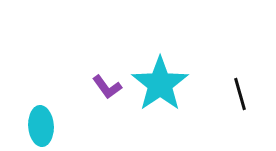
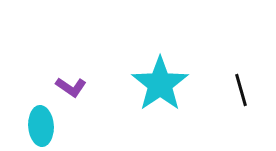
purple L-shape: moved 36 px left; rotated 20 degrees counterclockwise
black line: moved 1 px right, 4 px up
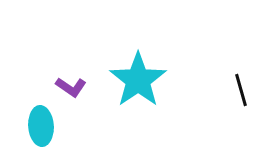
cyan star: moved 22 px left, 4 px up
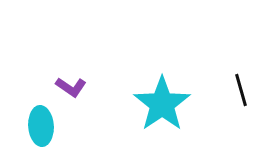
cyan star: moved 24 px right, 24 px down
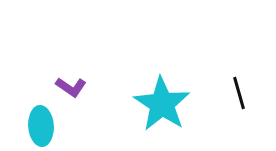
black line: moved 2 px left, 3 px down
cyan star: rotated 4 degrees counterclockwise
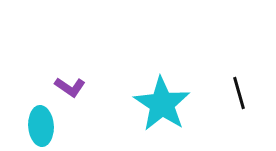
purple L-shape: moved 1 px left
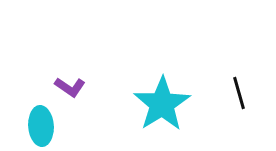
cyan star: rotated 6 degrees clockwise
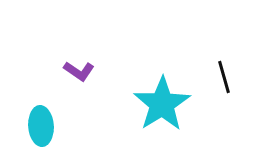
purple L-shape: moved 9 px right, 16 px up
black line: moved 15 px left, 16 px up
